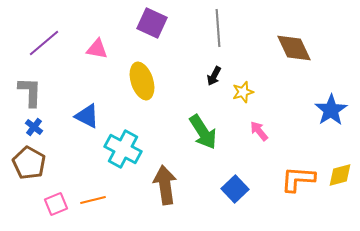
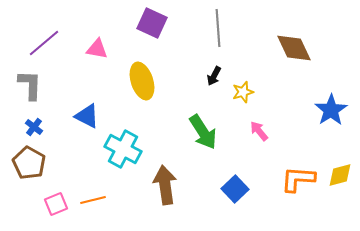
gray L-shape: moved 7 px up
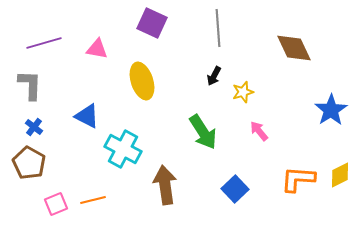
purple line: rotated 24 degrees clockwise
yellow diamond: rotated 12 degrees counterclockwise
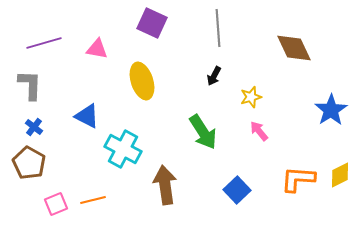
yellow star: moved 8 px right, 5 px down
blue square: moved 2 px right, 1 px down
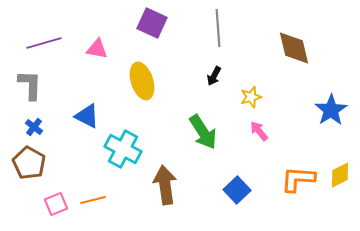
brown diamond: rotated 12 degrees clockwise
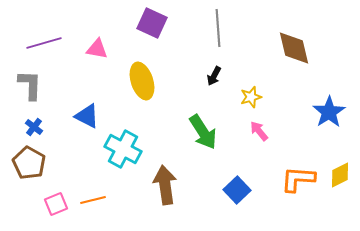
blue star: moved 2 px left, 2 px down
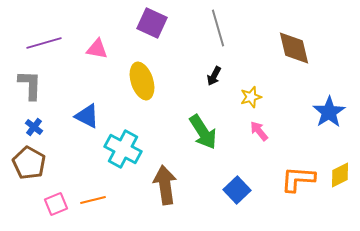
gray line: rotated 12 degrees counterclockwise
